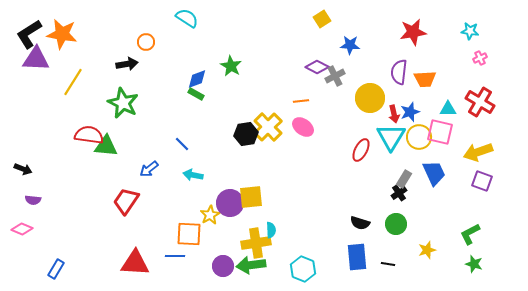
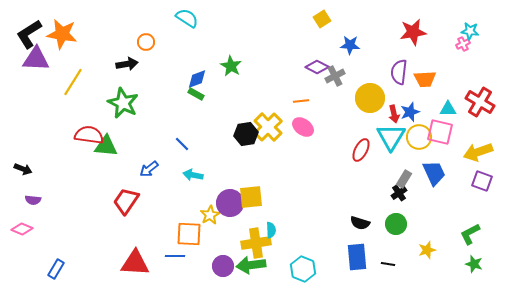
pink cross at (480, 58): moved 17 px left, 14 px up
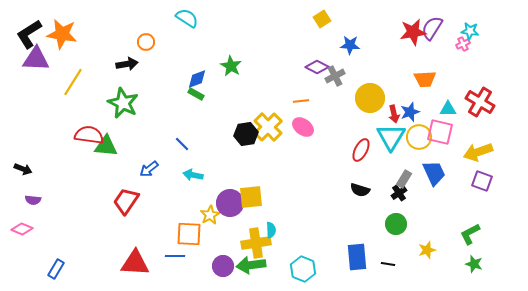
purple semicircle at (399, 72): moved 33 px right, 44 px up; rotated 25 degrees clockwise
black semicircle at (360, 223): moved 33 px up
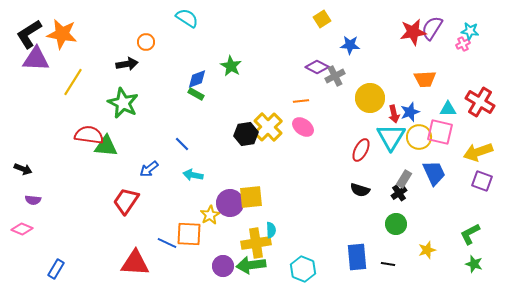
blue line at (175, 256): moved 8 px left, 13 px up; rotated 24 degrees clockwise
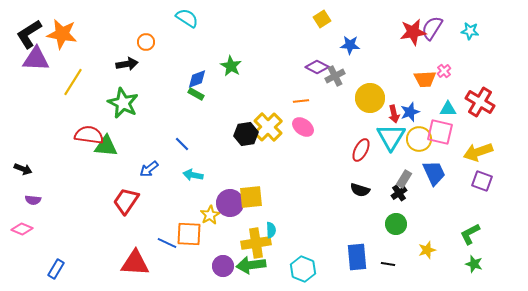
pink cross at (463, 44): moved 19 px left, 27 px down; rotated 16 degrees counterclockwise
yellow circle at (419, 137): moved 2 px down
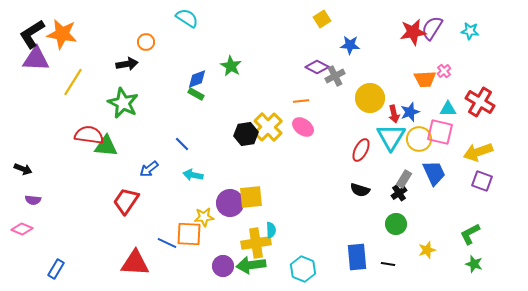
black L-shape at (29, 34): moved 3 px right
yellow star at (210, 215): moved 6 px left, 2 px down; rotated 24 degrees clockwise
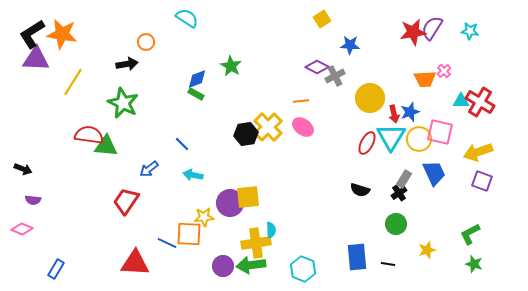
cyan triangle at (448, 109): moved 13 px right, 8 px up
red ellipse at (361, 150): moved 6 px right, 7 px up
yellow square at (251, 197): moved 3 px left
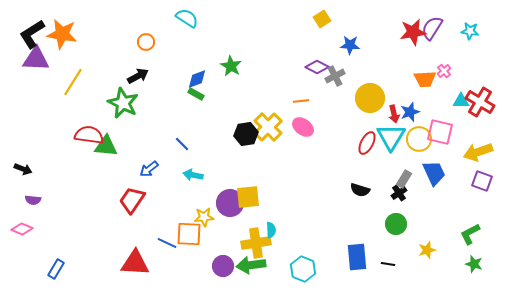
black arrow at (127, 64): moved 11 px right, 12 px down; rotated 20 degrees counterclockwise
red trapezoid at (126, 201): moved 6 px right, 1 px up
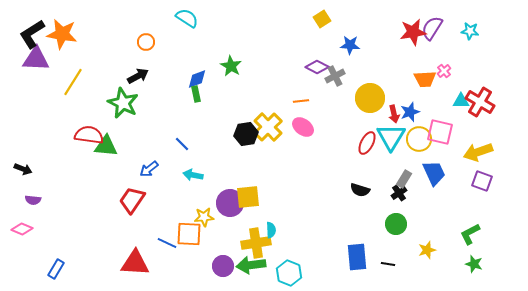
green rectangle at (196, 94): rotated 49 degrees clockwise
cyan hexagon at (303, 269): moved 14 px left, 4 px down
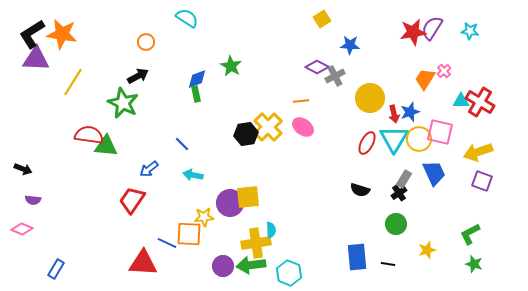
orange trapezoid at (425, 79): rotated 125 degrees clockwise
cyan triangle at (391, 137): moved 3 px right, 2 px down
red triangle at (135, 263): moved 8 px right
